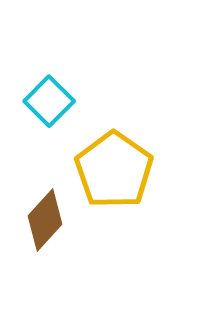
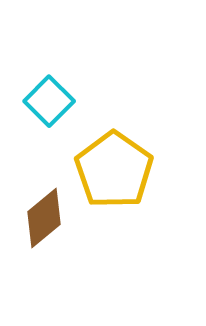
brown diamond: moved 1 px left, 2 px up; rotated 8 degrees clockwise
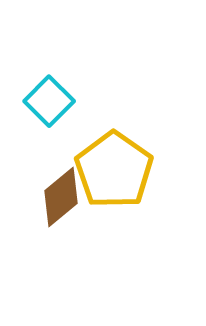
brown diamond: moved 17 px right, 21 px up
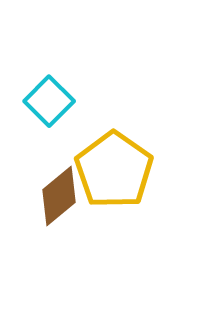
brown diamond: moved 2 px left, 1 px up
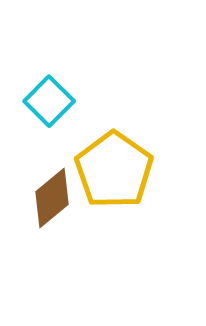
brown diamond: moved 7 px left, 2 px down
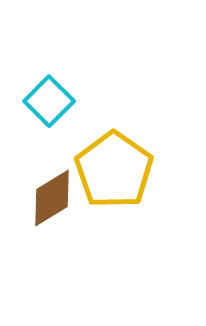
brown diamond: rotated 8 degrees clockwise
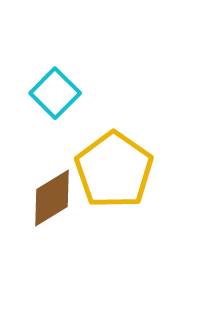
cyan square: moved 6 px right, 8 px up
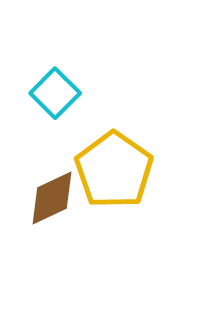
brown diamond: rotated 6 degrees clockwise
